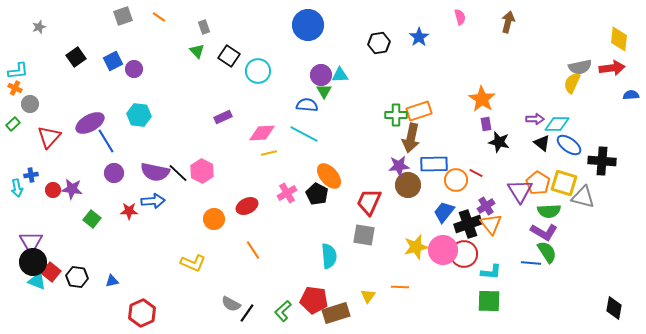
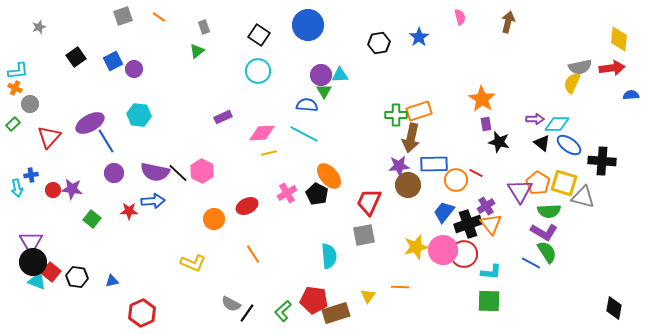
green triangle at (197, 51): rotated 35 degrees clockwise
black square at (229, 56): moved 30 px right, 21 px up
gray square at (364, 235): rotated 20 degrees counterclockwise
orange line at (253, 250): moved 4 px down
blue line at (531, 263): rotated 24 degrees clockwise
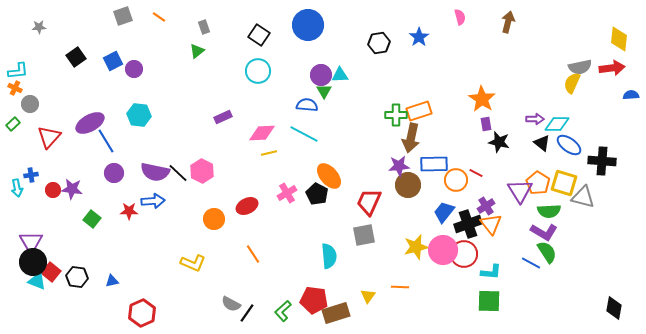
gray star at (39, 27): rotated 16 degrees clockwise
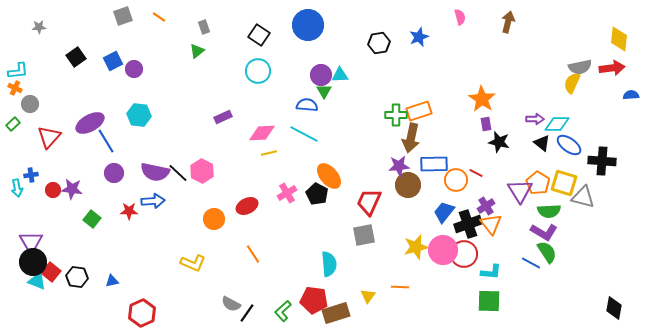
blue star at (419, 37): rotated 12 degrees clockwise
cyan semicircle at (329, 256): moved 8 px down
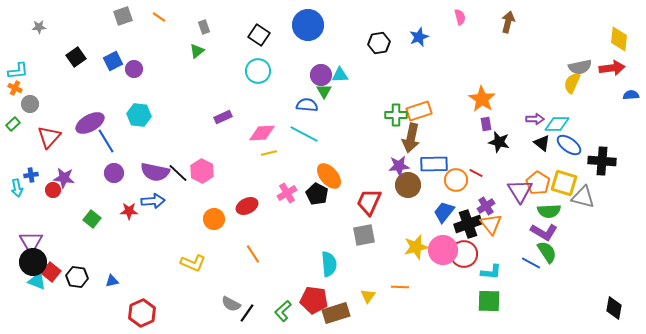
purple star at (72, 189): moved 8 px left, 11 px up
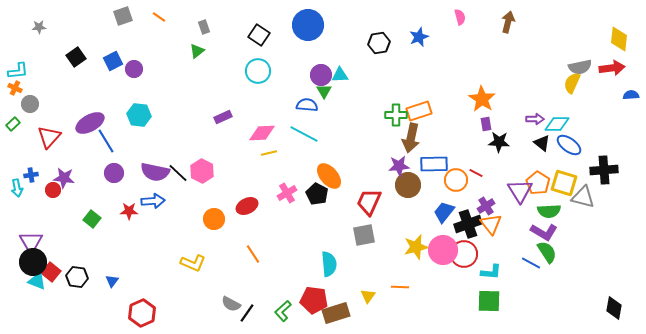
black star at (499, 142): rotated 10 degrees counterclockwise
black cross at (602, 161): moved 2 px right, 9 px down; rotated 8 degrees counterclockwise
blue triangle at (112, 281): rotated 40 degrees counterclockwise
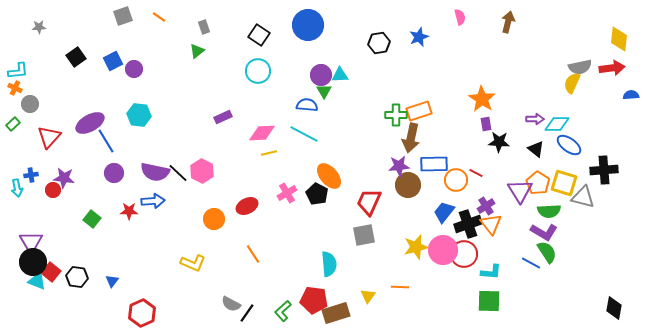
black triangle at (542, 143): moved 6 px left, 6 px down
